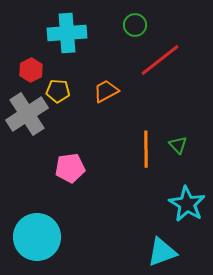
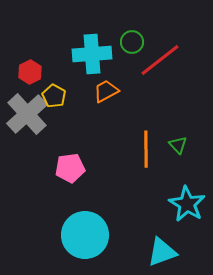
green circle: moved 3 px left, 17 px down
cyan cross: moved 25 px right, 21 px down
red hexagon: moved 1 px left, 2 px down
yellow pentagon: moved 4 px left, 5 px down; rotated 25 degrees clockwise
gray cross: rotated 9 degrees counterclockwise
cyan circle: moved 48 px right, 2 px up
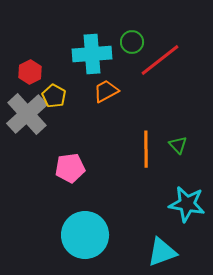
cyan star: rotated 21 degrees counterclockwise
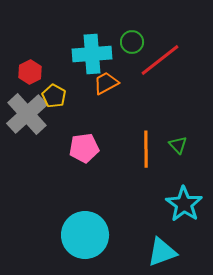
orange trapezoid: moved 8 px up
pink pentagon: moved 14 px right, 20 px up
cyan star: moved 3 px left; rotated 24 degrees clockwise
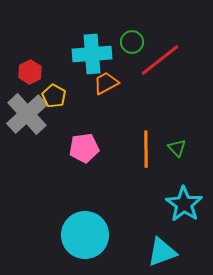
green triangle: moved 1 px left, 3 px down
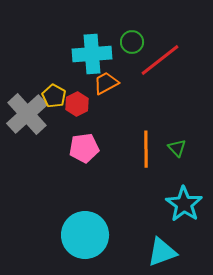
red hexagon: moved 47 px right, 32 px down
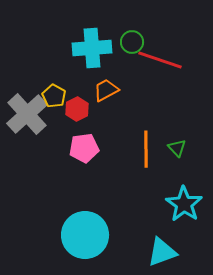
cyan cross: moved 6 px up
red line: rotated 57 degrees clockwise
orange trapezoid: moved 7 px down
red hexagon: moved 5 px down
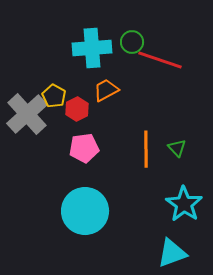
cyan circle: moved 24 px up
cyan triangle: moved 10 px right, 1 px down
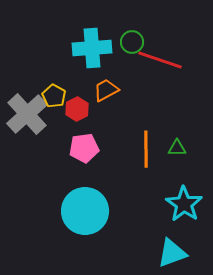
green triangle: rotated 48 degrees counterclockwise
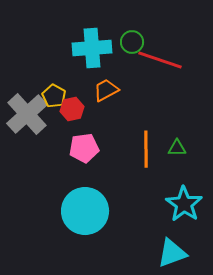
red hexagon: moved 5 px left; rotated 15 degrees clockwise
